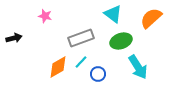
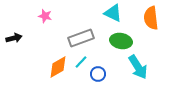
cyan triangle: moved 1 px up; rotated 12 degrees counterclockwise
orange semicircle: rotated 55 degrees counterclockwise
green ellipse: rotated 30 degrees clockwise
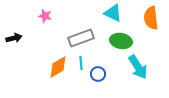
cyan line: moved 1 px down; rotated 48 degrees counterclockwise
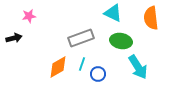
pink star: moved 16 px left; rotated 24 degrees counterclockwise
cyan line: moved 1 px right, 1 px down; rotated 24 degrees clockwise
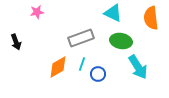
pink star: moved 8 px right, 4 px up
black arrow: moved 2 px right, 4 px down; rotated 84 degrees clockwise
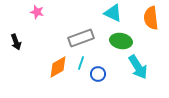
pink star: rotated 24 degrees clockwise
cyan line: moved 1 px left, 1 px up
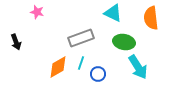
green ellipse: moved 3 px right, 1 px down
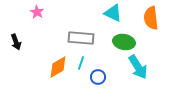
pink star: rotated 16 degrees clockwise
gray rectangle: rotated 25 degrees clockwise
blue circle: moved 3 px down
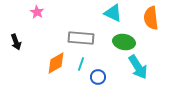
cyan line: moved 1 px down
orange diamond: moved 2 px left, 4 px up
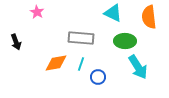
orange semicircle: moved 2 px left, 1 px up
green ellipse: moved 1 px right, 1 px up; rotated 10 degrees counterclockwise
orange diamond: rotated 20 degrees clockwise
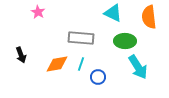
pink star: moved 1 px right
black arrow: moved 5 px right, 13 px down
orange diamond: moved 1 px right, 1 px down
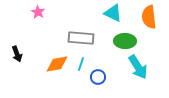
black arrow: moved 4 px left, 1 px up
